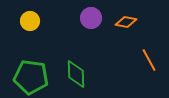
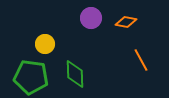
yellow circle: moved 15 px right, 23 px down
orange line: moved 8 px left
green diamond: moved 1 px left
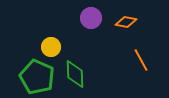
yellow circle: moved 6 px right, 3 px down
green pentagon: moved 6 px right; rotated 16 degrees clockwise
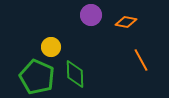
purple circle: moved 3 px up
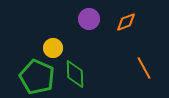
purple circle: moved 2 px left, 4 px down
orange diamond: rotated 30 degrees counterclockwise
yellow circle: moved 2 px right, 1 px down
orange line: moved 3 px right, 8 px down
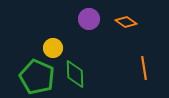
orange diamond: rotated 55 degrees clockwise
orange line: rotated 20 degrees clockwise
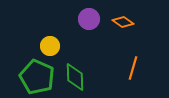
orange diamond: moved 3 px left
yellow circle: moved 3 px left, 2 px up
orange line: moved 11 px left; rotated 25 degrees clockwise
green diamond: moved 3 px down
